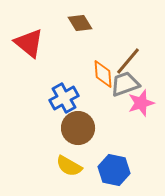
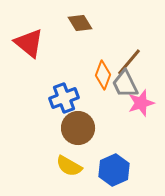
brown line: moved 1 px right, 1 px down
orange diamond: moved 1 px down; rotated 24 degrees clockwise
gray trapezoid: rotated 96 degrees counterclockwise
blue cross: rotated 8 degrees clockwise
blue hexagon: rotated 24 degrees clockwise
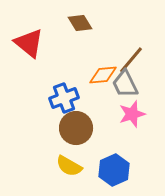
brown line: moved 2 px right, 2 px up
orange diamond: rotated 64 degrees clockwise
pink star: moved 9 px left, 11 px down
brown circle: moved 2 px left
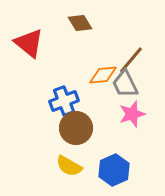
blue cross: moved 3 px down
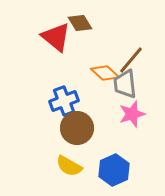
red triangle: moved 27 px right, 6 px up
orange diamond: moved 2 px right, 2 px up; rotated 48 degrees clockwise
gray trapezoid: rotated 20 degrees clockwise
brown circle: moved 1 px right
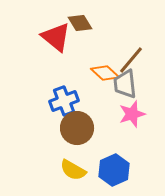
yellow semicircle: moved 4 px right, 4 px down
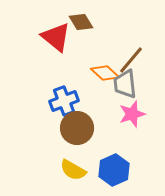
brown diamond: moved 1 px right, 1 px up
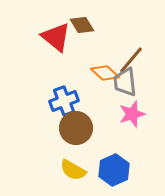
brown diamond: moved 1 px right, 3 px down
gray trapezoid: moved 2 px up
brown circle: moved 1 px left
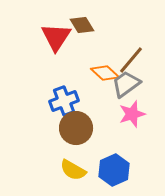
red triangle: rotated 24 degrees clockwise
gray trapezoid: moved 1 px right, 2 px down; rotated 60 degrees clockwise
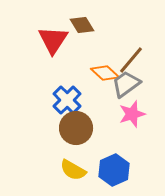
red triangle: moved 3 px left, 3 px down
blue cross: moved 3 px right, 1 px up; rotated 24 degrees counterclockwise
